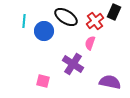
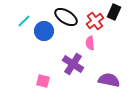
cyan line: rotated 40 degrees clockwise
pink semicircle: rotated 24 degrees counterclockwise
purple semicircle: moved 1 px left, 2 px up
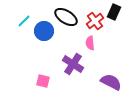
purple semicircle: moved 2 px right, 2 px down; rotated 15 degrees clockwise
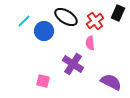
black rectangle: moved 4 px right, 1 px down
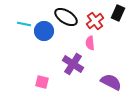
cyan line: moved 3 px down; rotated 56 degrees clockwise
pink square: moved 1 px left, 1 px down
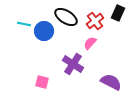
pink semicircle: rotated 48 degrees clockwise
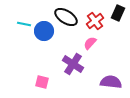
purple semicircle: rotated 20 degrees counterclockwise
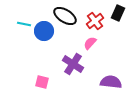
black ellipse: moved 1 px left, 1 px up
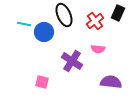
black ellipse: moved 1 px left, 1 px up; rotated 35 degrees clockwise
blue circle: moved 1 px down
pink semicircle: moved 8 px right, 6 px down; rotated 128 degrees counterclockwise
purple cross: moved 1 px left, 3 px up
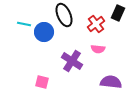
red cross: moved 1 px right, 3 px down
